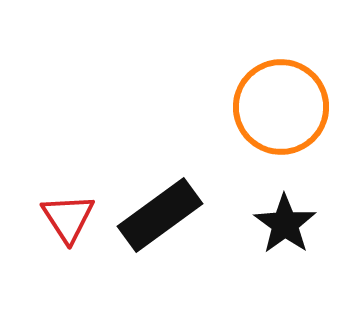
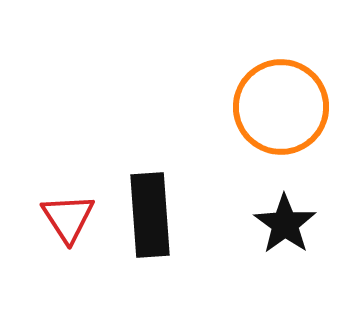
black rectangle: moved 10 px left; rotated 58 degrees counterclockwise
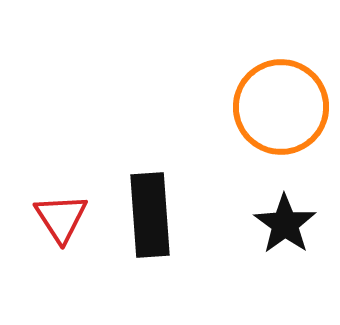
red triangle: moved 7 px left
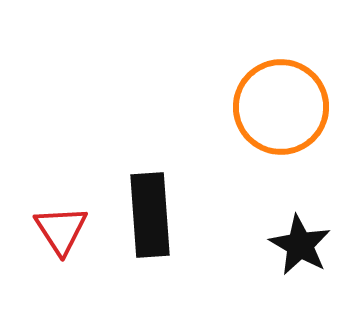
red triangle: moved 12 px down
black star: moved 15 px right, 21 px down; rotated 6 degrees counterclockwise
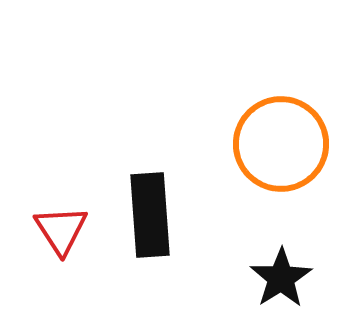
orange circle: moved 37 px down
black star: moved 19 px left, 33 px down; rotated 10 degrees clockwise
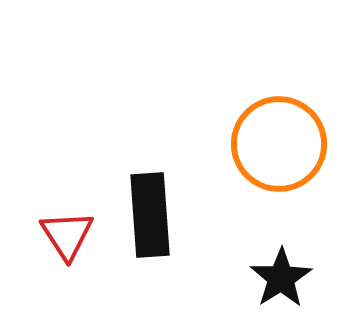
orange circle: moved 2 px left
red triangle: moved 6 px right, 5 px down
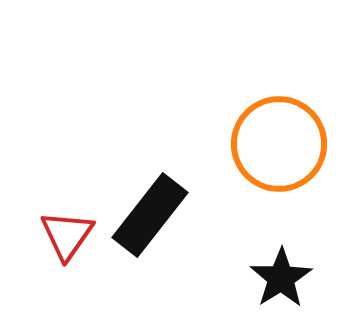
black rectangle: rotated 42 degrees clockwise
red triangle: rotated 8 degrees clockwise
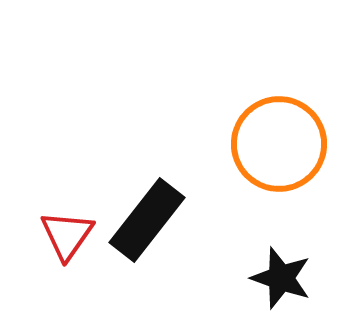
black rectangle: moved 3 px left, 5 px down
black star: rotated 20 degrees counterclockwise
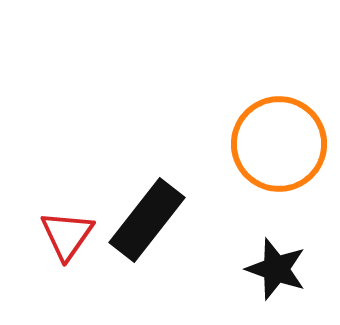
black star: moved 5 px left, 9 px up
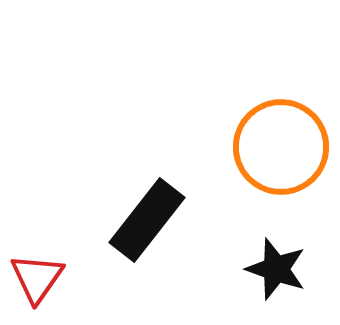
orange circle: moved 2 px right, 3 px down
red triangle: moved 30 px left, 43 px down
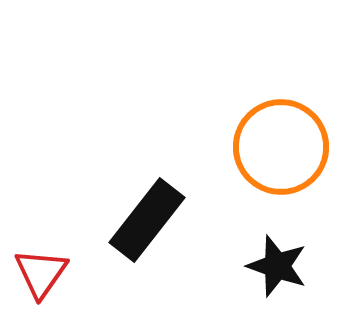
black star: moved 1 px right, 3 px up
red triangle: moved 4 px right, 5 px up
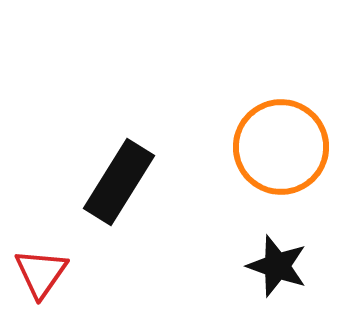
black rectangle: moved 28 px left, 38 px up; rotated 6 degrees counterclockwise
